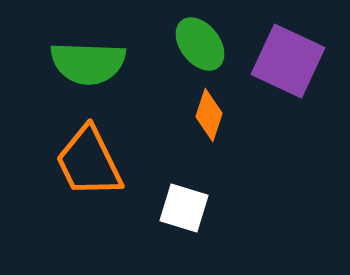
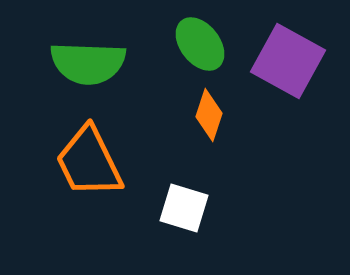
purple square: rotated 4 degrees clockwise
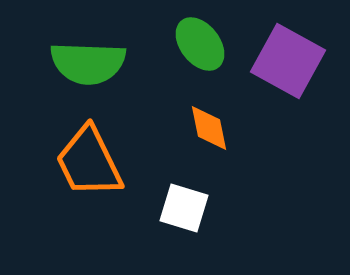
orange diamond: moved 13 px down; rotated 30 degrees counterclockwise
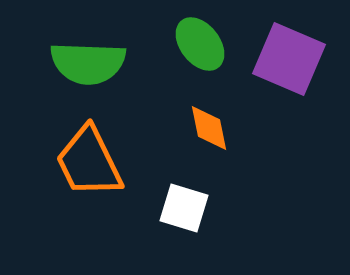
purple square: moved 1 px right, 2 px up; rotated 6 degrees counterclockwise
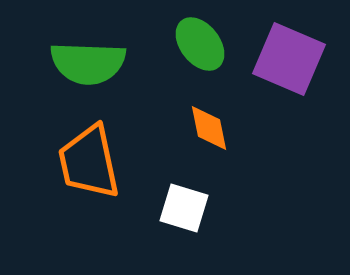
orange trapezoid: rotated 14 degrees clockwise
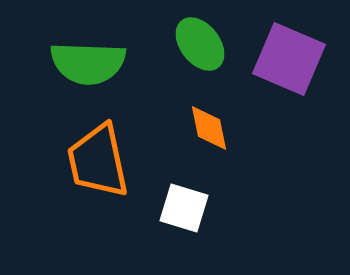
orange trapezoid: moved 9 px right, 1 px up
